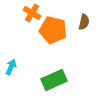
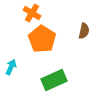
brown semicircle: moved 9 px down
orange pentagon: moved 11 px left, 9 px down; rotated 20 degrees clockwise
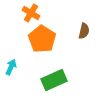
orange cross: moved 1 px left
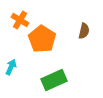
orange cross: moved 11 px left, 7 px down
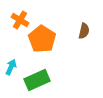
green rectangle: moved 17 px left
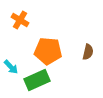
brown semicircle: moved 4 px right, 21 px down
orange pentagon: moved 6 px right, 12 px down; rotated 28 degrees counterclockwise
cyan arrow: rotated 112 degrees clockwise
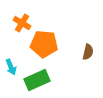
orange cross: moved 2 px right, 3 px down
orange pentagon: moved 4 px left, 7 px up
cyan arrow: rotated 21 degrees clockwise
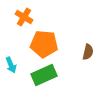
orange cross: moved 2 px right, 6 px up
cyan arrow: moved 2 px up
green rectangle: moved 7 px right, 5 px up
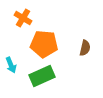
orange cross: moved 1 px left, 1 px down
brown semicircle: moved 3 px left, 4 px up
green rectangle: moved 2 px left, 1 px down
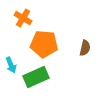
green rectangle: moved 6 px left, 1 px down
